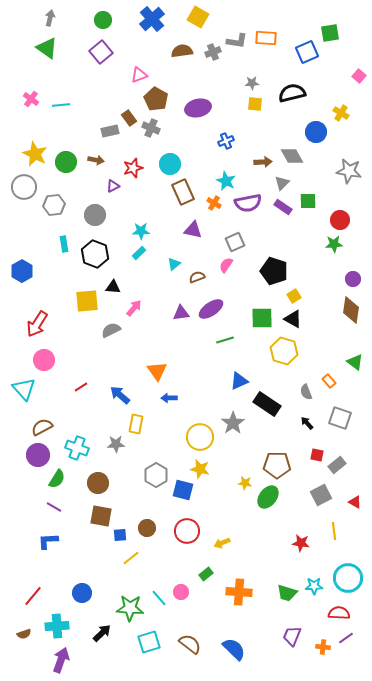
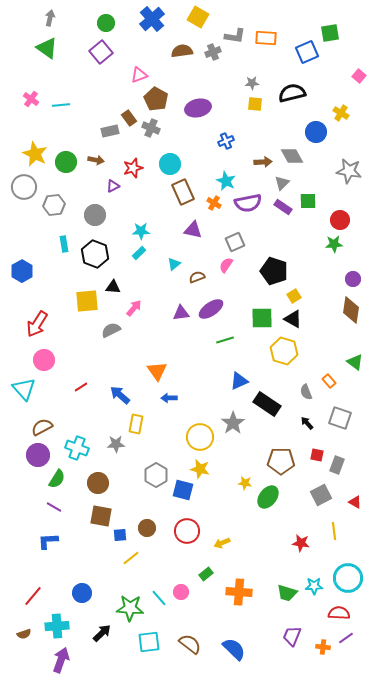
green circle at (103, 20): moved 3 px right, 3 px down
gray L-shape at (237, 41): moved 2 px left, 5 px up
brown pentagon at (277, 465): moved 4 px right, 4 px up
gray rectangle at (337, 465): rotated 30 degrees counterclockwise
cyan square at (149, 642): rotated 10 degrees clockwise
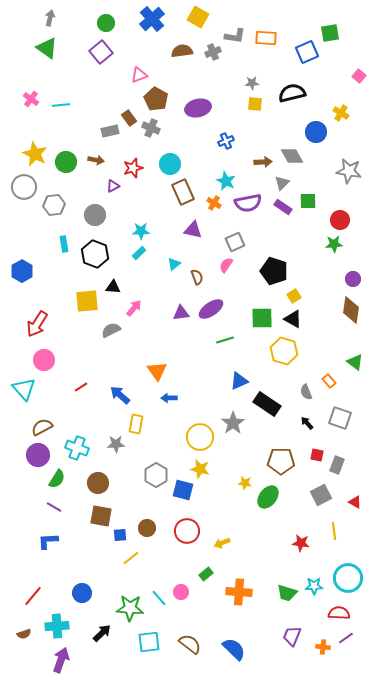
brown semicircle at (197, 277): rotated 91 degrees clockwise
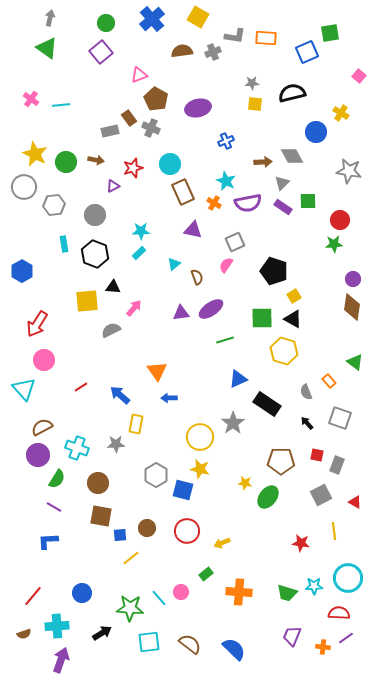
brown diamond at (351, 310): moved 1 px right, 3 px up
blue triangle at (239, 381): moved 1 px left, 2 px up
black arrow at (102, 633): rotated 12 degrees clockwise
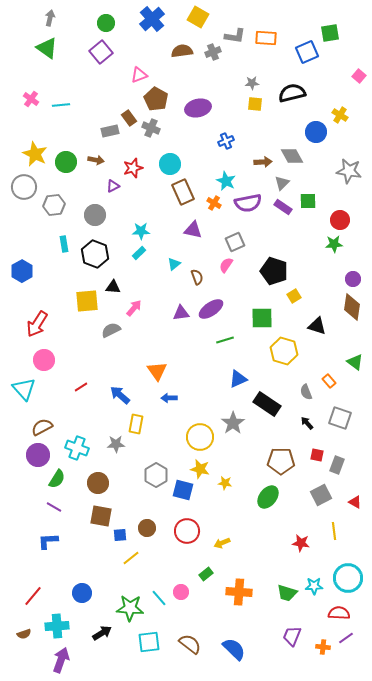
yellow cross at (341, 113): moved 1 px left, 2 px down
black triangle at (293, 319): moved 24 px right, 7 px down; rotated 12 degrees counterclockwise
yellow star at (245, 483): moved 20 px left
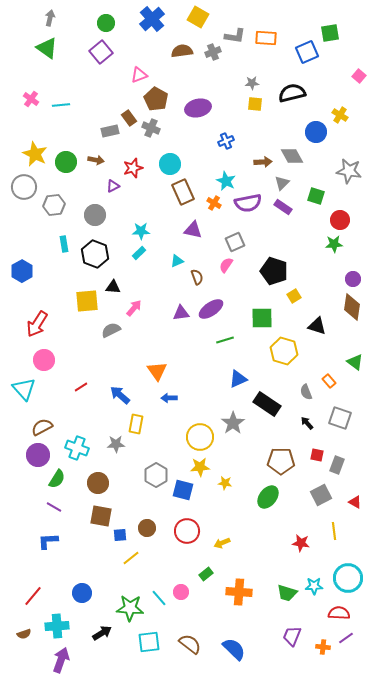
green square at (308, 201): moved 8 px right, 5 px up; rotated 18 degrees clockwise
cyan triangle at (174, 264): moved 3 px right, 3 px up; rotated 16 degrees clockwise
yellow star at (200, 469): moved 2 px up; rotated 18 degrees counterclockwise
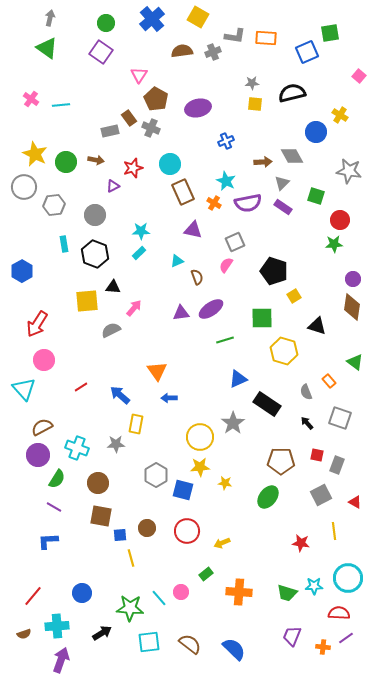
purple square at (101, 52): rotated 15 degrees counterclockwise
pink triangle at (139, 75): rotated 36 degrees counterclockwise
yellow line at (131, 558): rotated 66 degrees counterclockwise
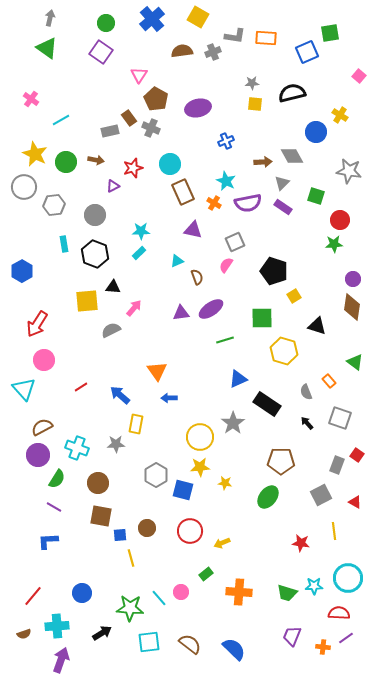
cyan line at (61, 105): moved 15 px down; rotated 24 degrees counterclockwise
red square at (317, 455): moved 40 px right; rotated 24 degrees clockwise
red circle at (187, 531): moved 3 px right
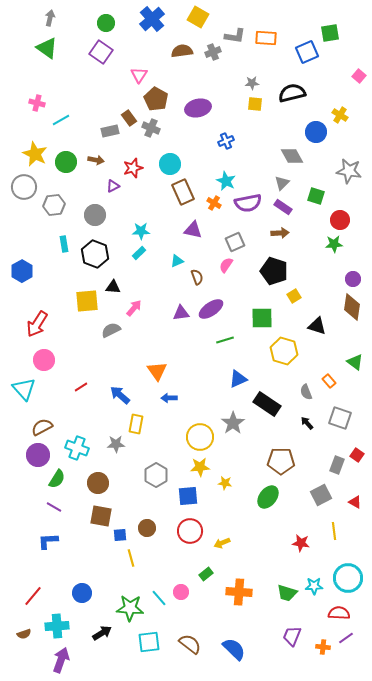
pink cross at (31, 99): moved 6 px right, 4 px down; rotated 21 degrees counterclockwise
brown arrow at (263, 162): moved 17 px right, 71 px down
blue square at (183, 490): moved 5 px right, 6 px down; rotated 20 degrees counterclockwise
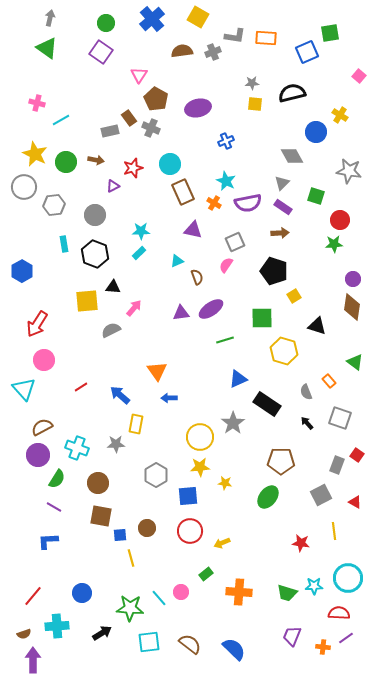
purple arrow at (61, 660): moved 28 px left; rotated 20 degrees counterclockwise
